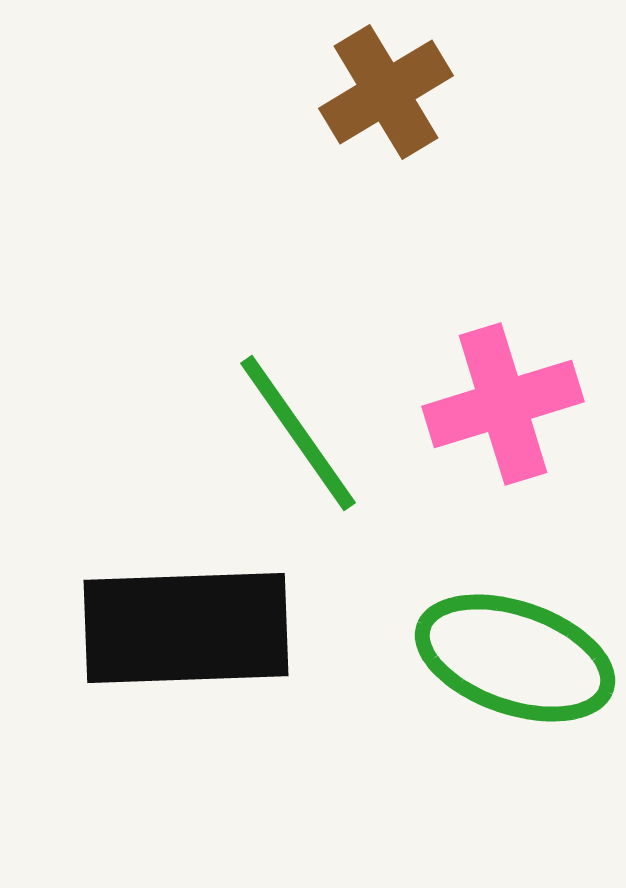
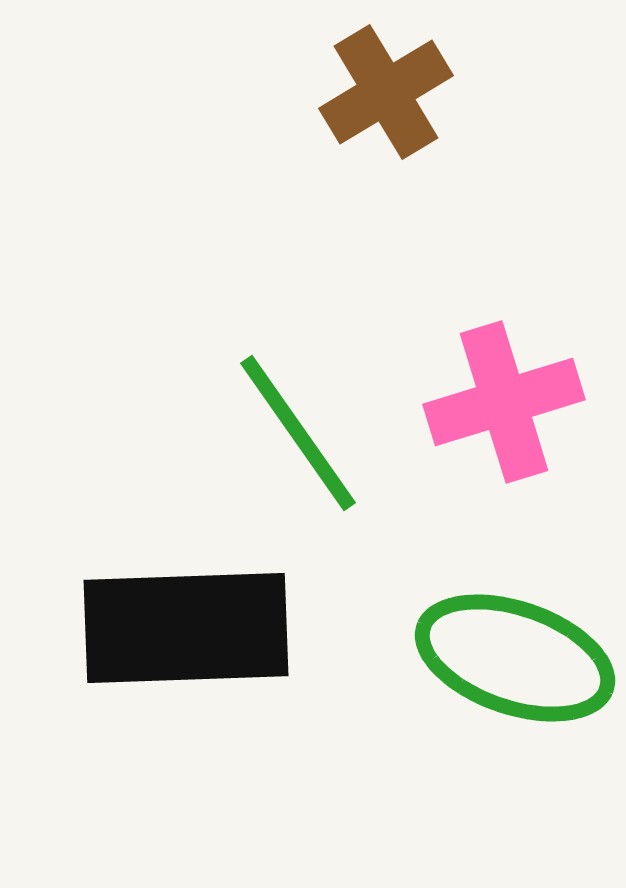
pink cross: moved 1 px right, 2 px up
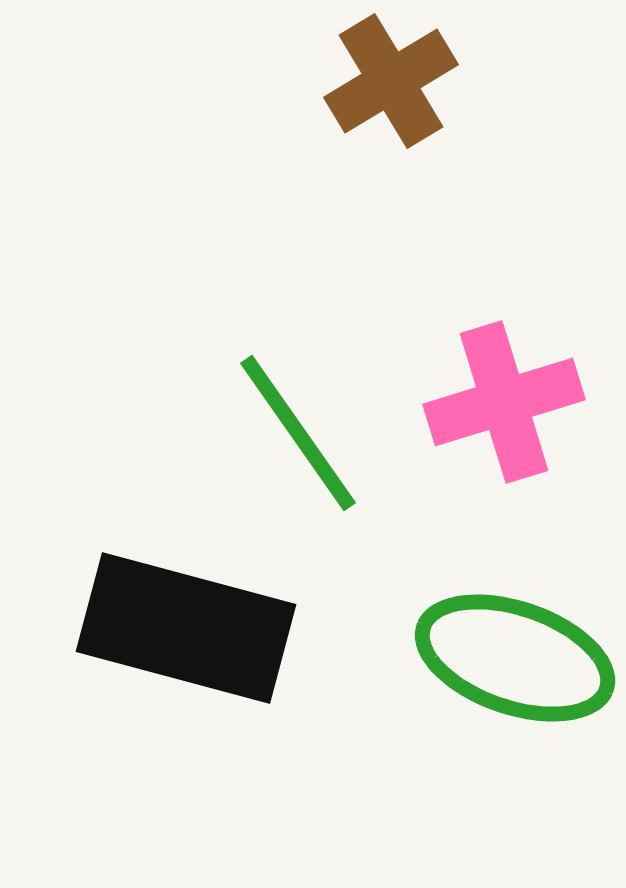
brown cross: moved 5 px right, 11 px up
black rectangle: rotated 17 degrees clockwise
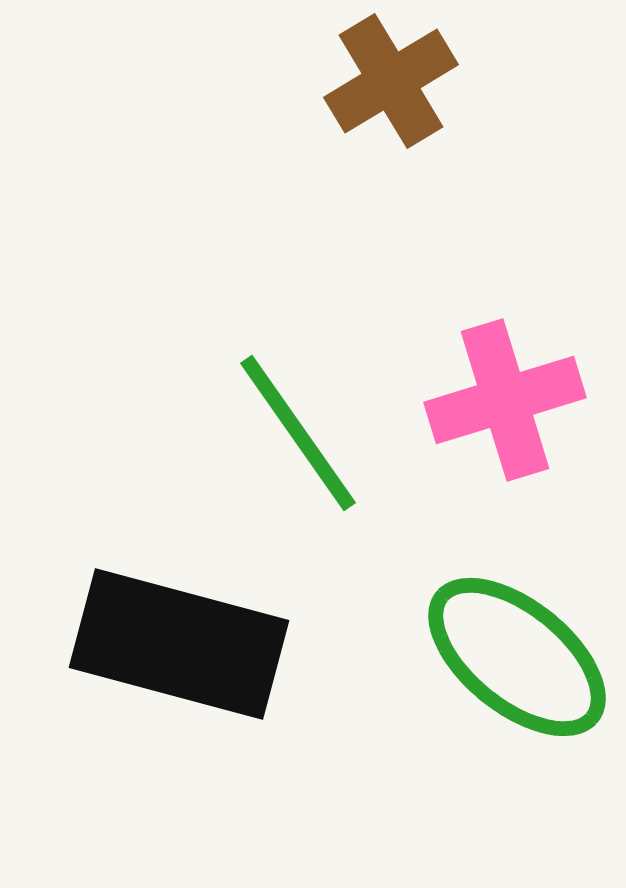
pink cross: moved 1 px right, 2 px up
black rectangle: moved 7 px left, 16 px down
green ellipse: moved 2 px right, 1 px up; rotated 20 degrees clockwise
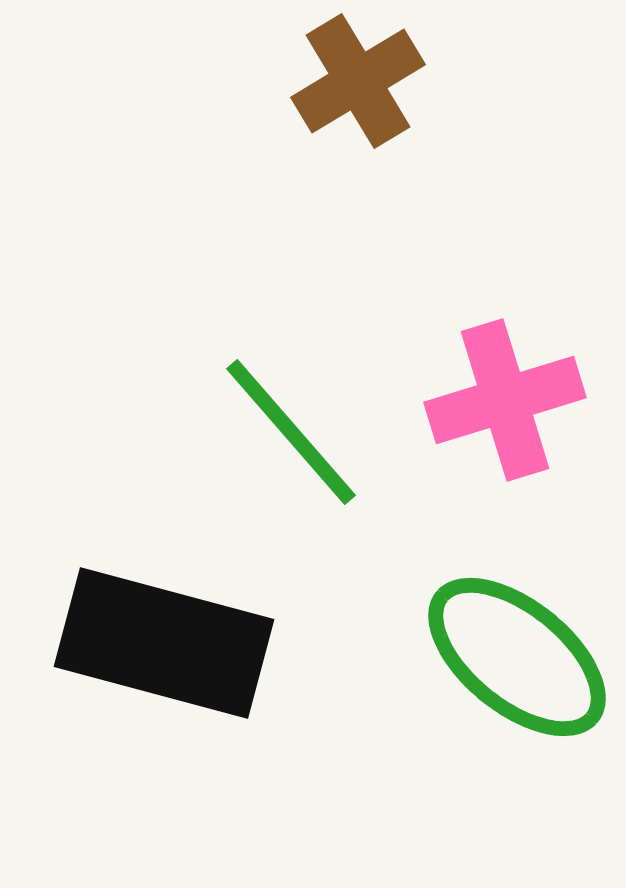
brown cross: moved 33 px left
green line: moved 7 px left, 1 px up; rotated 6 degrees counterclockwise
black rectangle: moved 15 px left, 1 px up
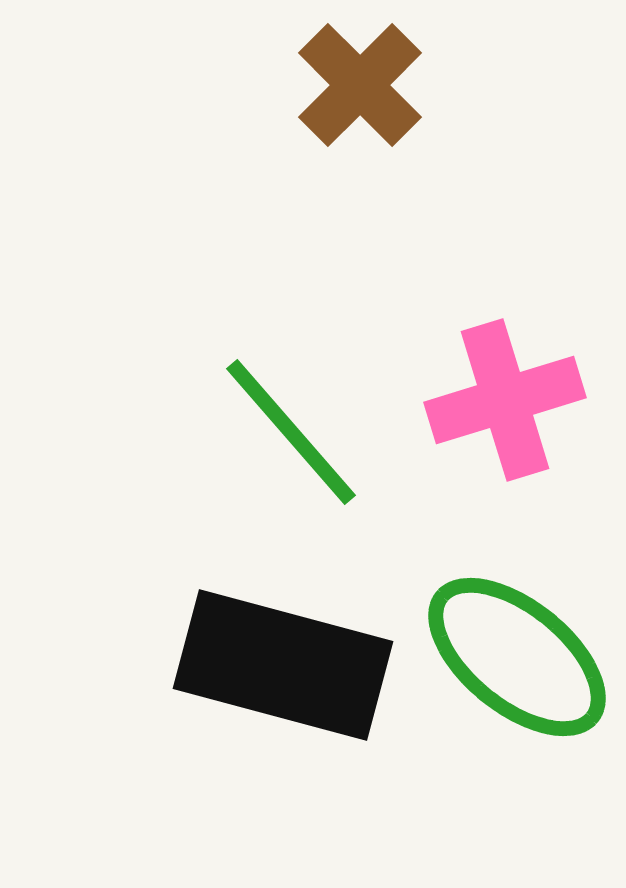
brown cross: moved 2 px right, 4 px down; rotated 14 degrees counterclockwise
black rectangle: moved 119 px right, 22 px down
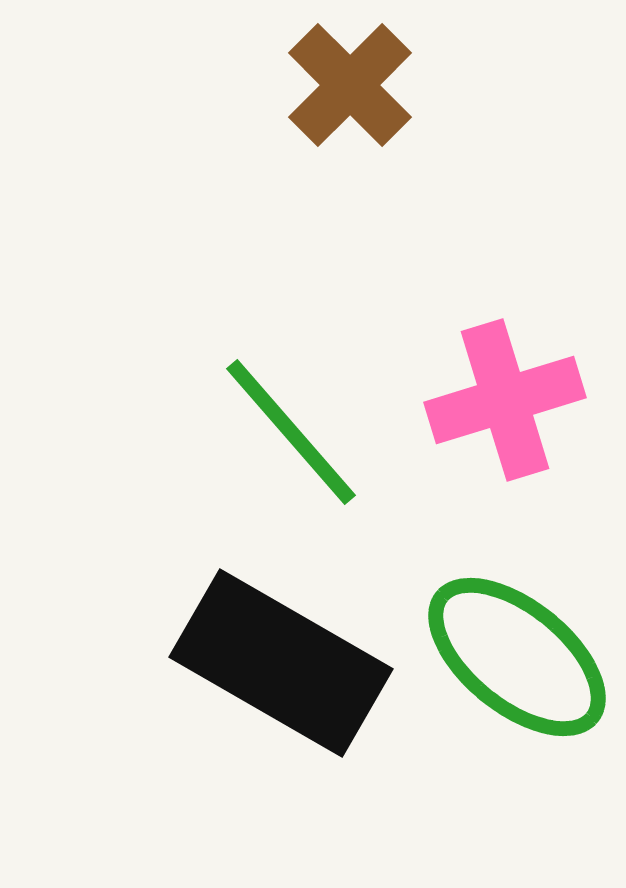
brown cross: moved 10 px left
black rectangle: moved 2 px left, 2 px up; rotated 15 degrees clockwise
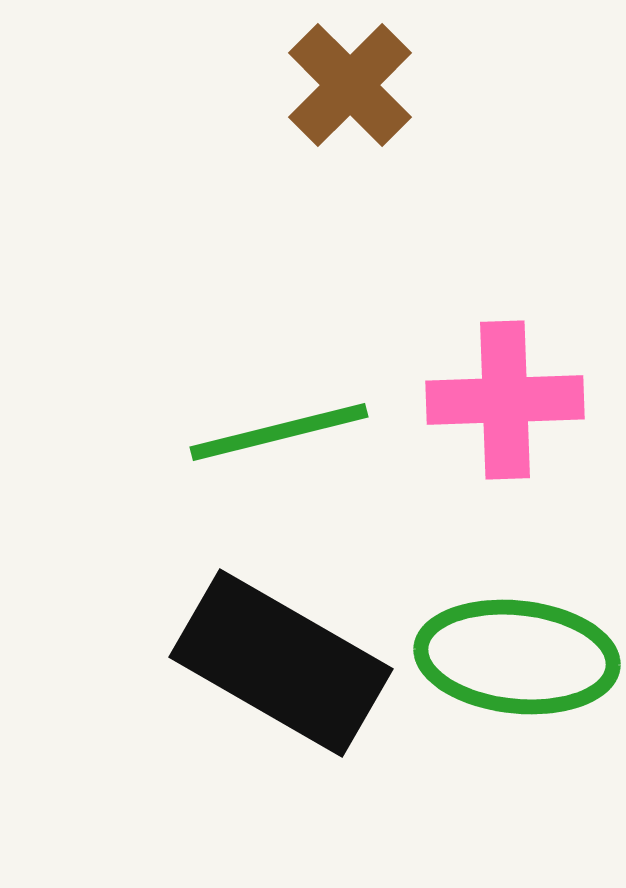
pink cross: rotated 15 degrees clockwise
green line: moved 12 px left; rotated 63 degrees counterclockwise
green ellipse: rotated 33 degrees counterclockwise
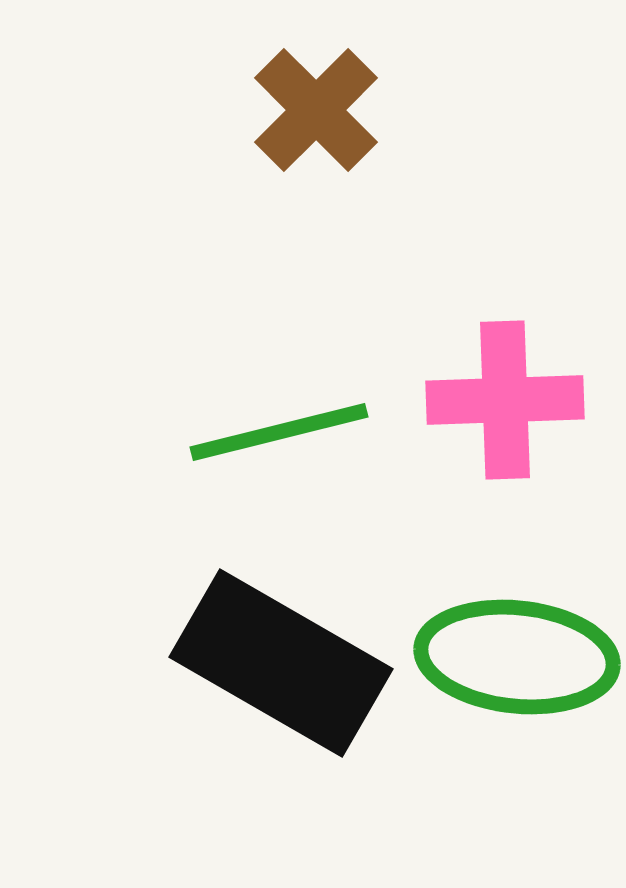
brown cross: moved 34 px left, 25 px down
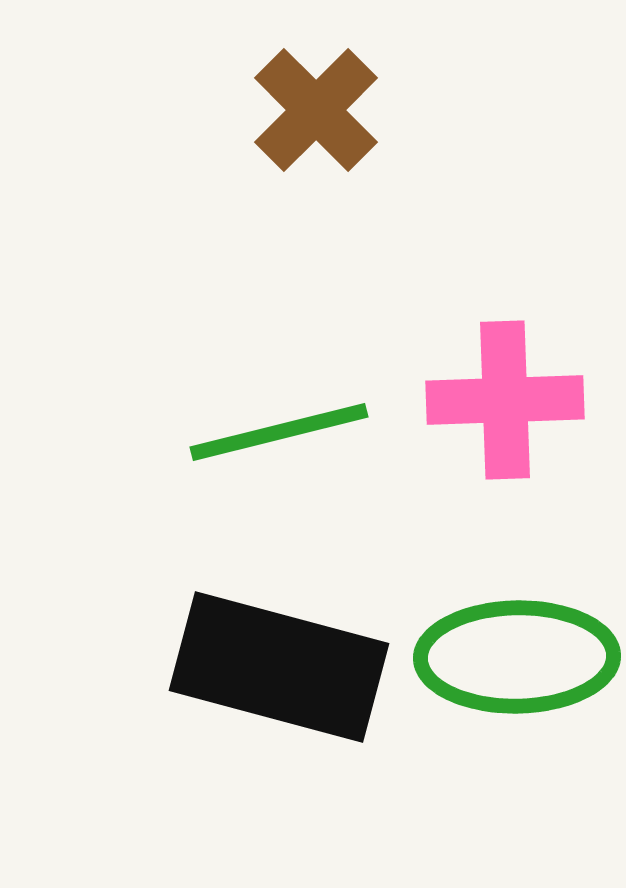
green ellipse: rotated 7 degrees counterclockwise
black rectangle: moved 2 px left, 4 px down; rotated 15 degrees counterclockwise
